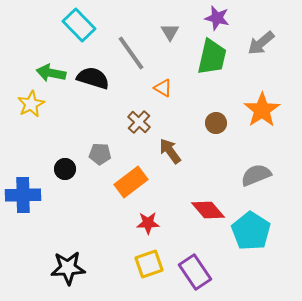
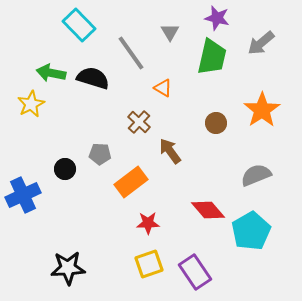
blue cross: rotated 24 degrees counterclockwise
cyan pentagon: rotated 9 degrees clockwise
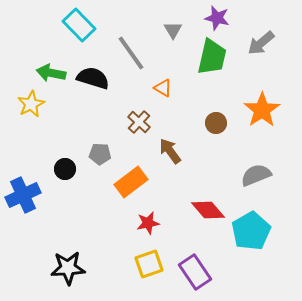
gray triangle: moved 3 px right, 2 px up
red star: rotated 10 degrees counterclockwise
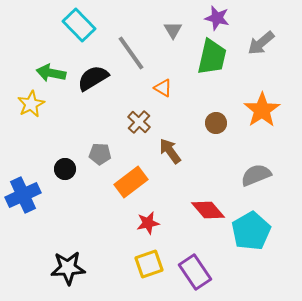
black semicircle: rotated 48 degrees counterclockwise
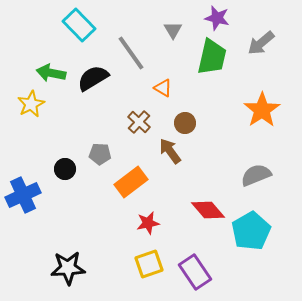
brown circle: moved 31 px left
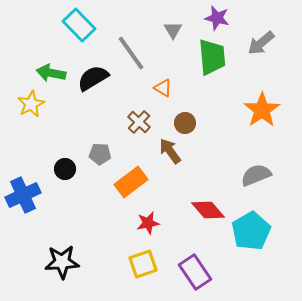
green trapezoid: rotated 18 degrees counterclockwise
yellow square: moved 6 px left
black star: moved 6 px left, 6 px up
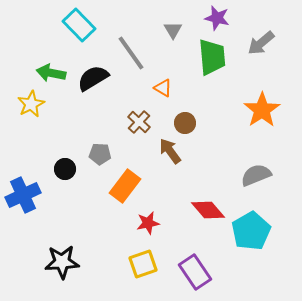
orange rectangle: moved 6 px left, 4 px down; rotated 16 degrees counterclockwise
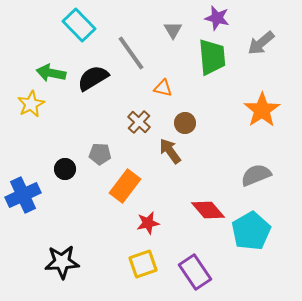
orange triangle: rotated 18 degrees counterclockwise
